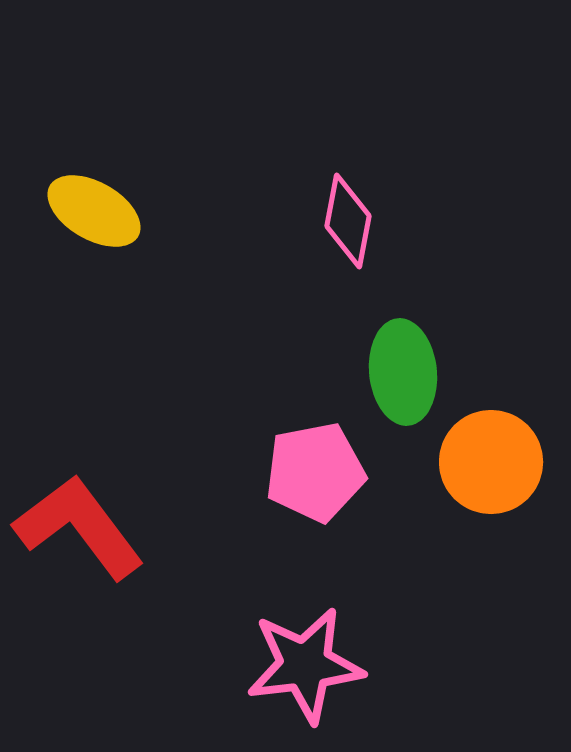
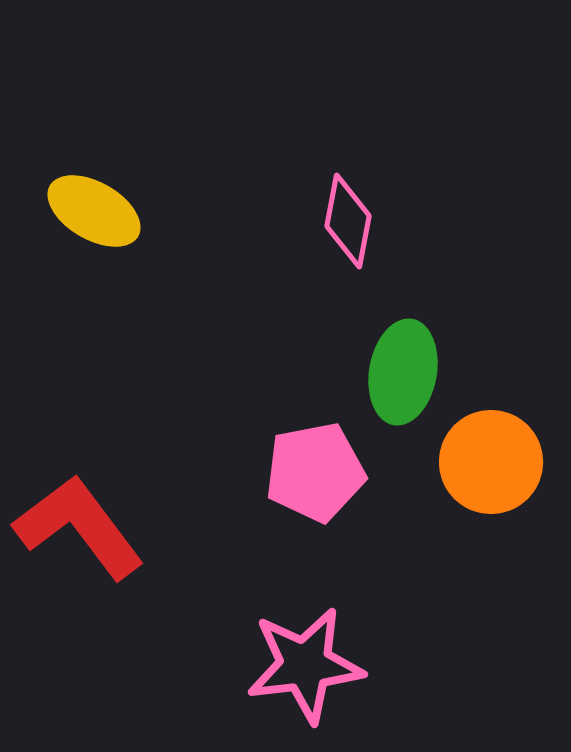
green ellipse: rotated 16 degrees clockwise
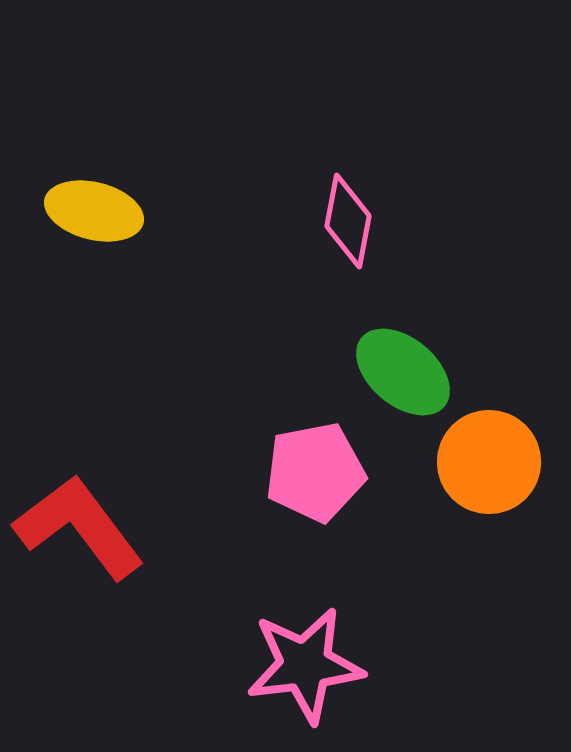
yellow ellipse: rotated 16 degrees counterclockwise
green ellipse: rotated 60 degrees counterclockwise
orange circle: moved 2 px left
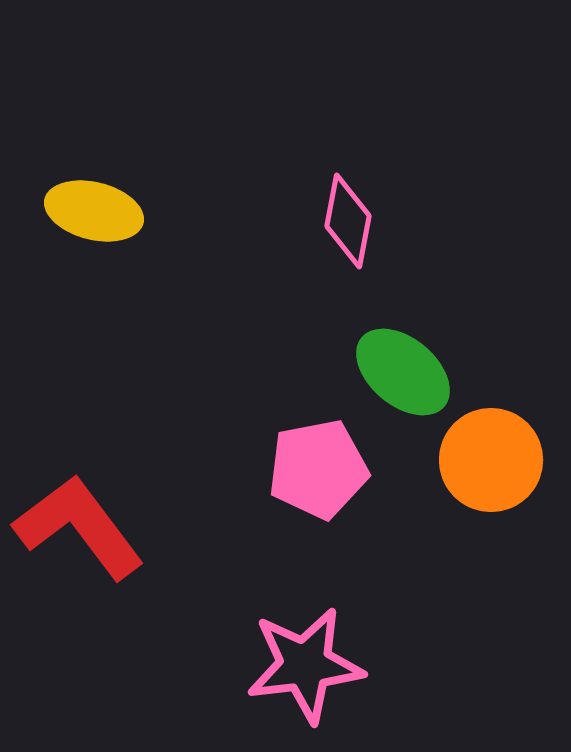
orange circle: moved 2 px right, 2 px up
pink pentagon: moved 3 px right, 3 px up
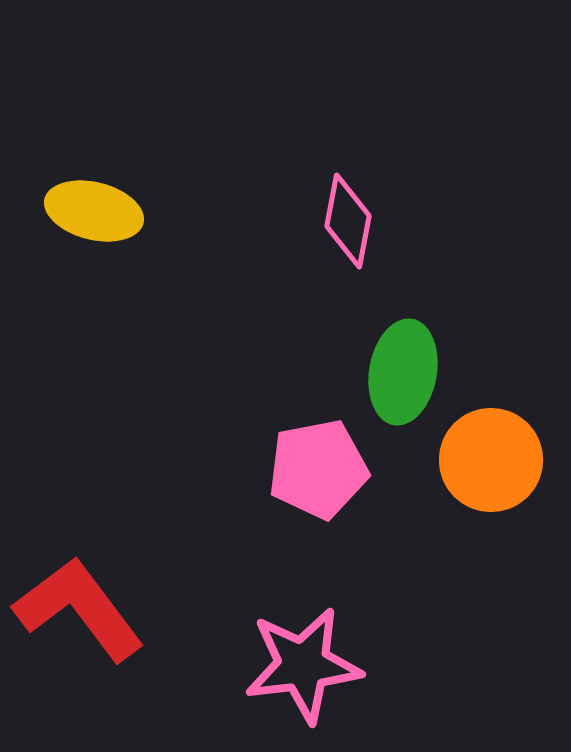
green ellipse: rotated 60 degrees clockwise
red L-shape: moved 82 px down
pink star: moved 2 px left
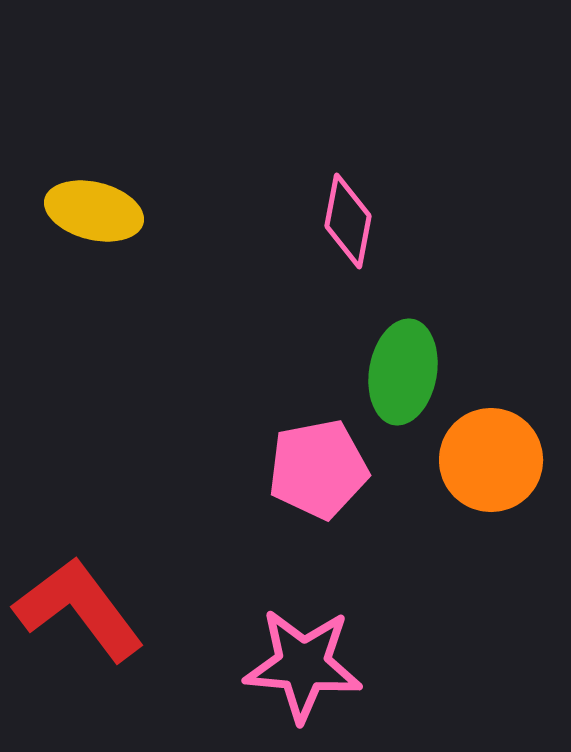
pink star: rotated 12 degrees clockwise
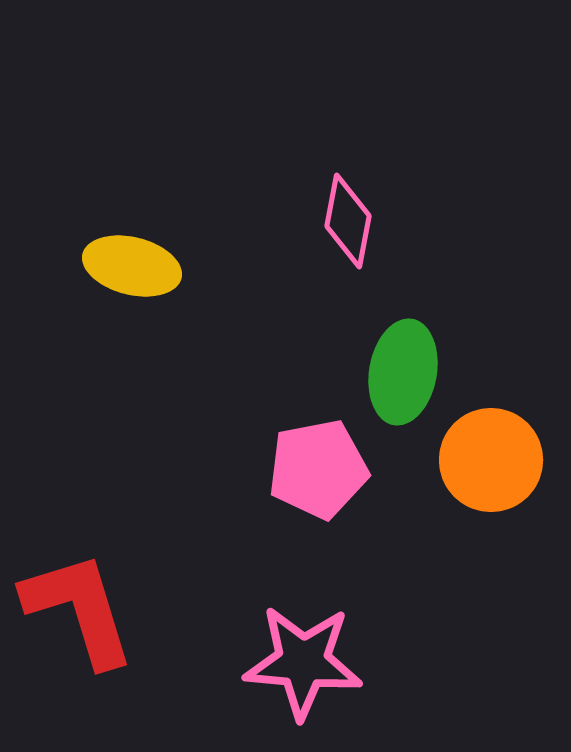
yellow ellipse: moved 38 px right, 55 px down
red L-shape: rotated 20 degrees clockwise
pink star: moved 3 px up
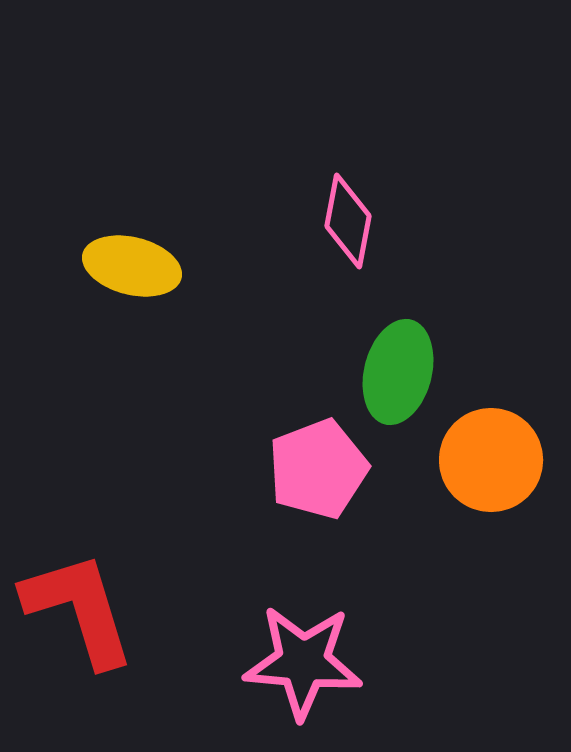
green ellipse: moved 5 px left; rotated 4 degrees clockwise
pink pentagon: rotated 10 degrees counterclockwise
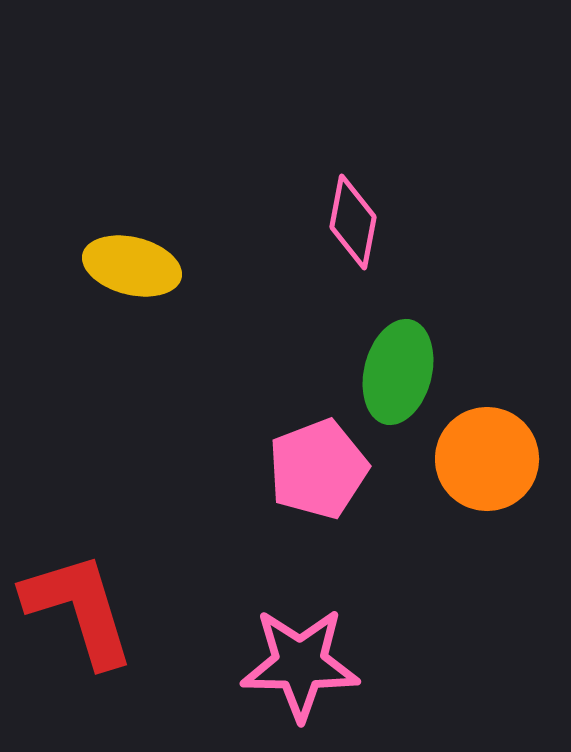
pink diamond: moved 5 px right, 1 px down
orange circle: moved 4 px left, 1 px up
pink star: moved 3 px left, 2 px down; rotated 4 degrees counterclockwise
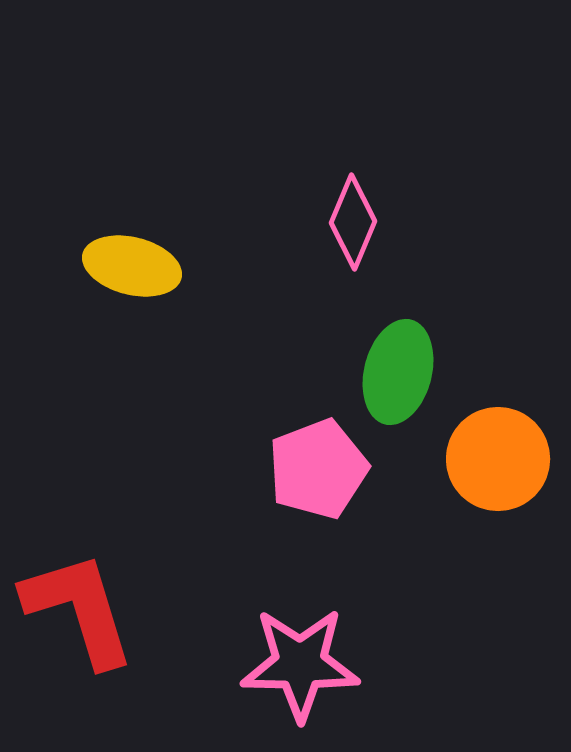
pink diamond: rotated 12 degrees clockwise
orange circle: moved 11 px right
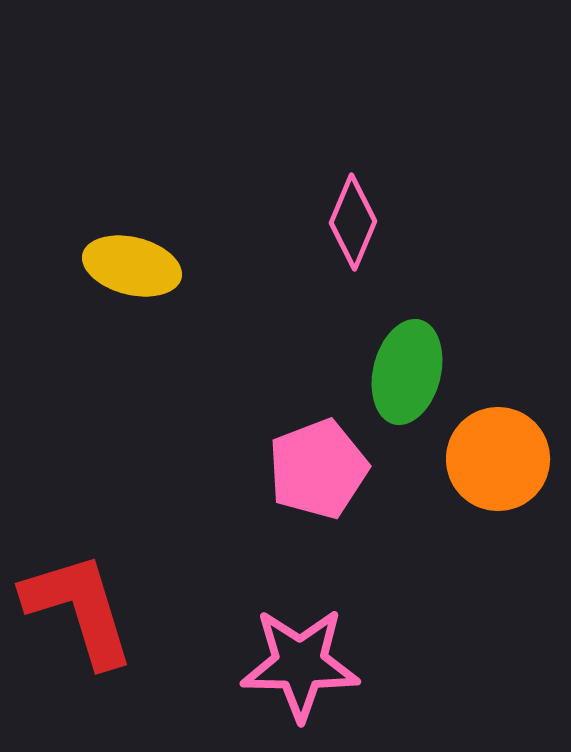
green ellipse: moved 9 px right
